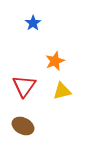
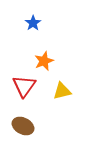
orange star: moved 11 px left
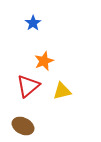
red triangle: moved 4 px right; rotated 15 degrees clockwise
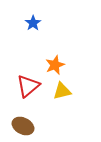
orange star: moved 11 px right, 4 px down
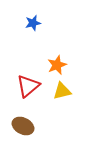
blue star: rotated 21 degrees clockwise
orange star: moved 2 px right
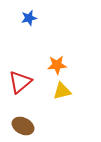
blue star: moved 4 px left, 5 px up
orange star: rotated 18 degrees clockwise
red triangle: moved 8 px left, 4 px up
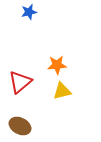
blue star: moved 6 px up
brown ellipse: moved 3 px left
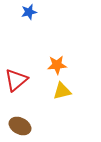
red triangle: moved 4 px left, 2 px up
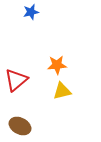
blue star: moved 2 px right
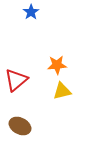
blue star: rotated 21 degrees counterclockwise
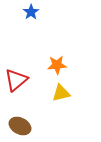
yellow triangle: moved 1 px left, 2 px down
